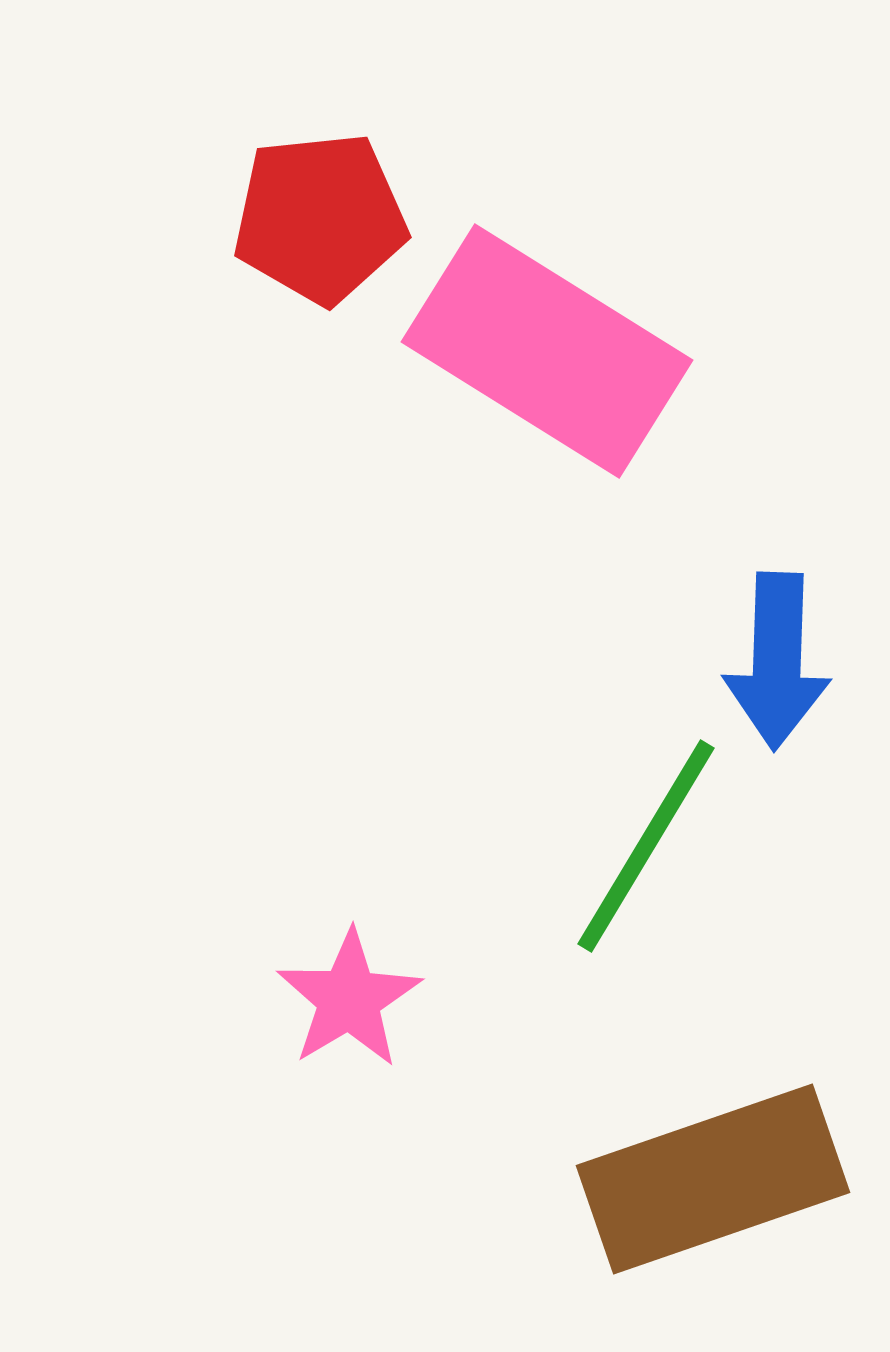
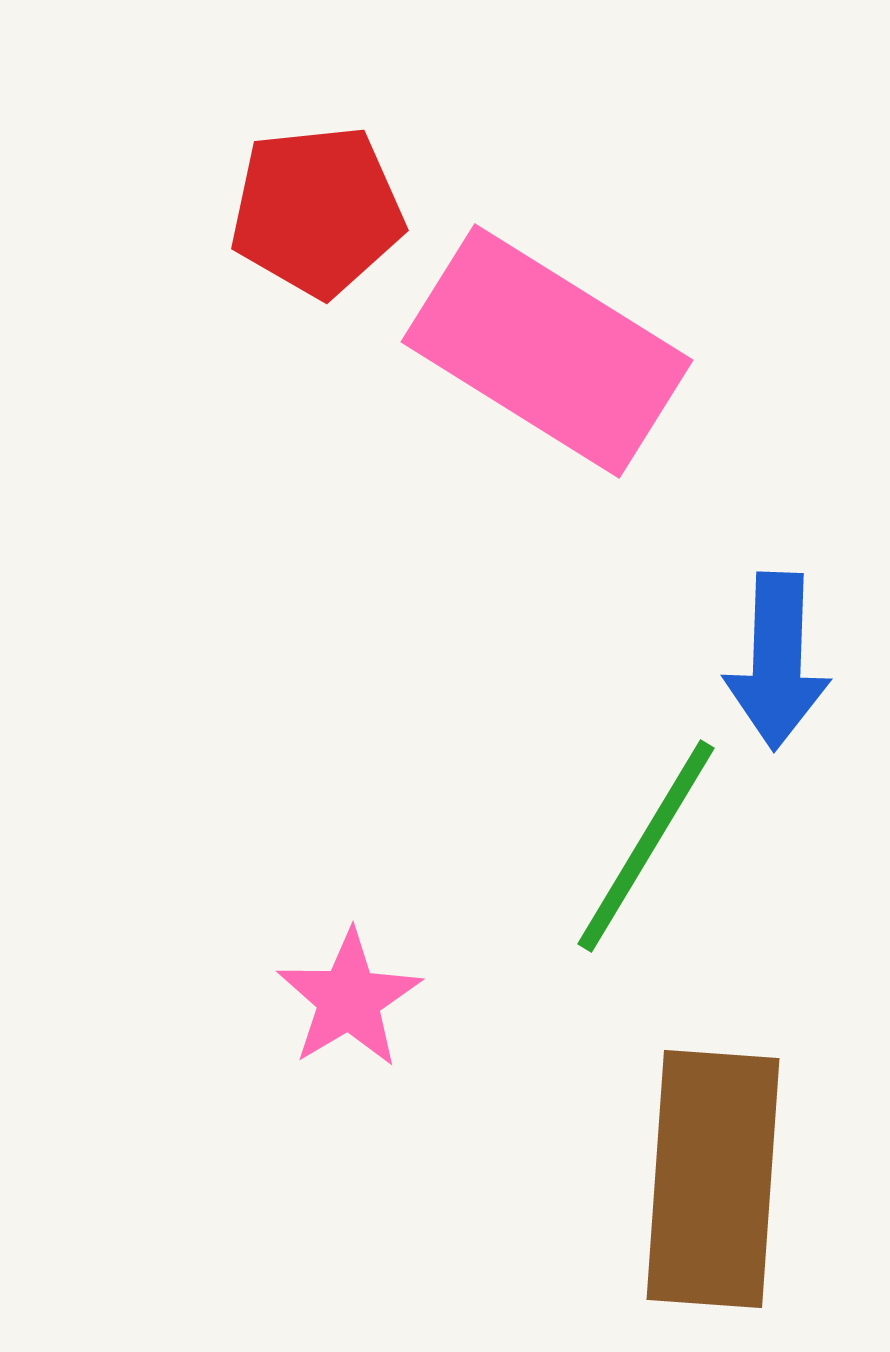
red pentagon: moved 3 px left, 7 px up
brown rectangle: rotated 67 degrees counterclockwise
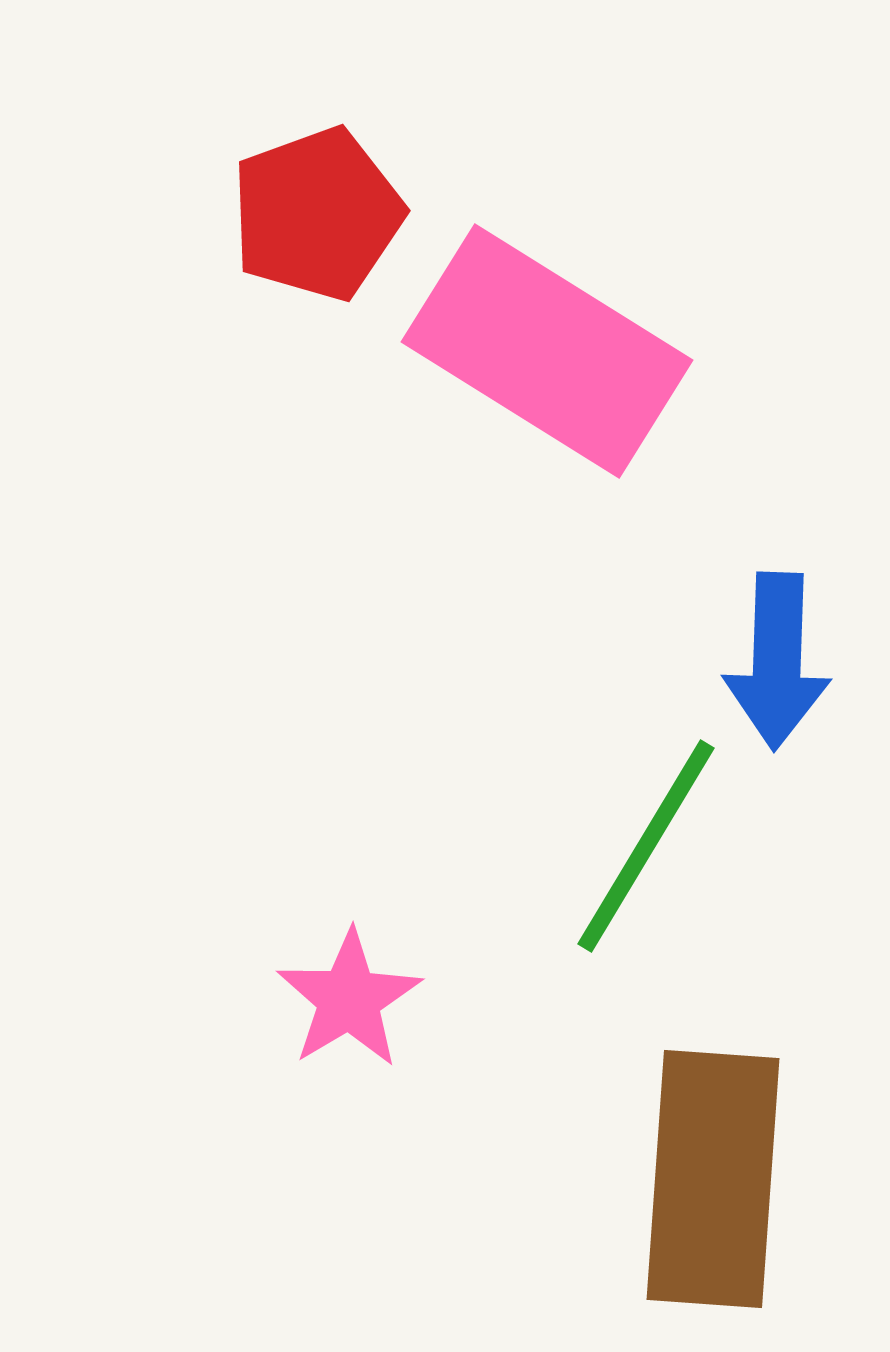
red pentagon: moved 3 px down; rotated 14 degrees counterclockwise
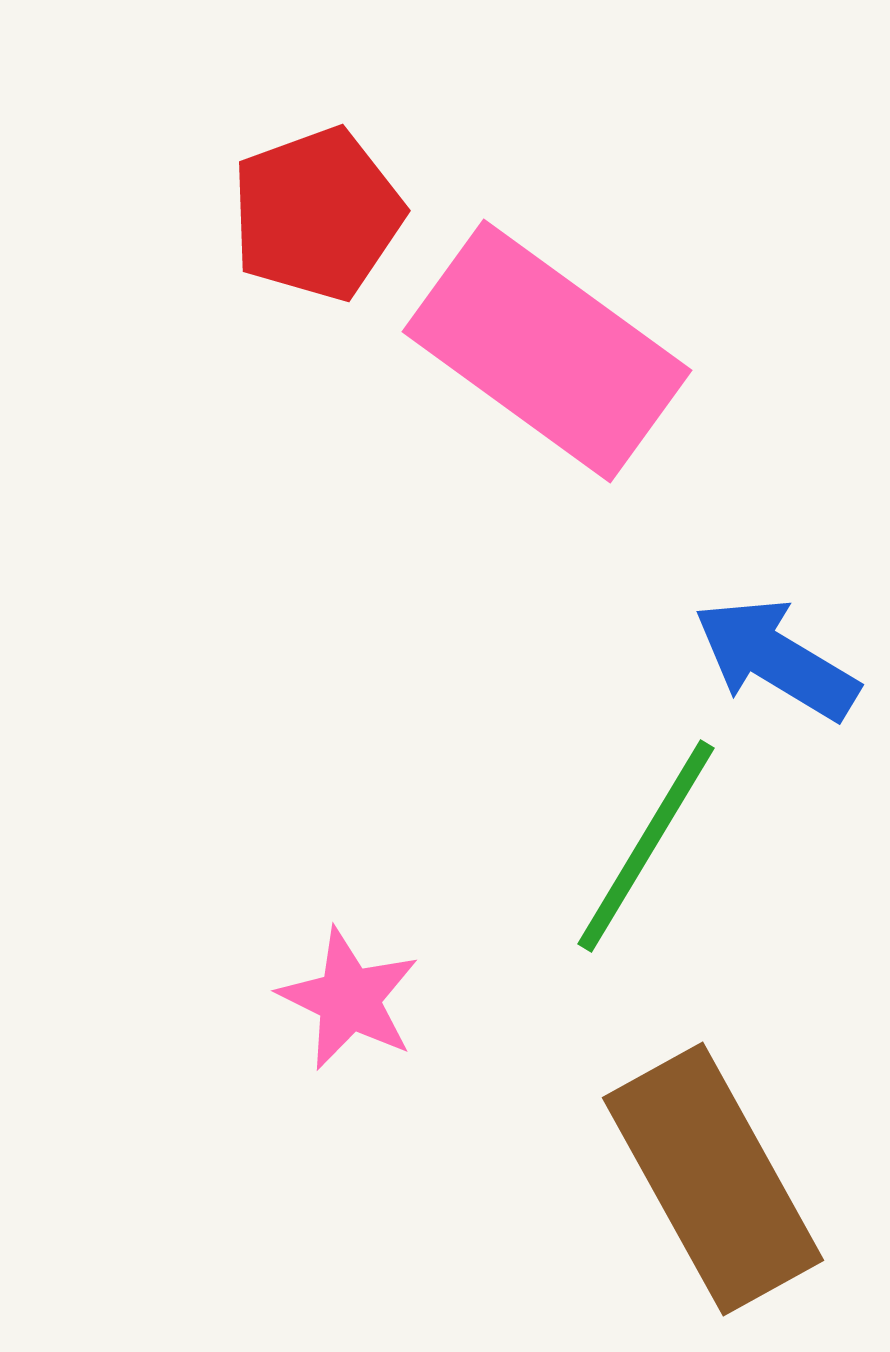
pink rectangle: rotated 4 degrees clockwise
blue arrow: moved 1 px left, 2 px up; rotated 119 degrees clockwise
pink star: rotated 15 degrees counterclockwise
brown rectangle: rotated 33 degrees counterclockwise
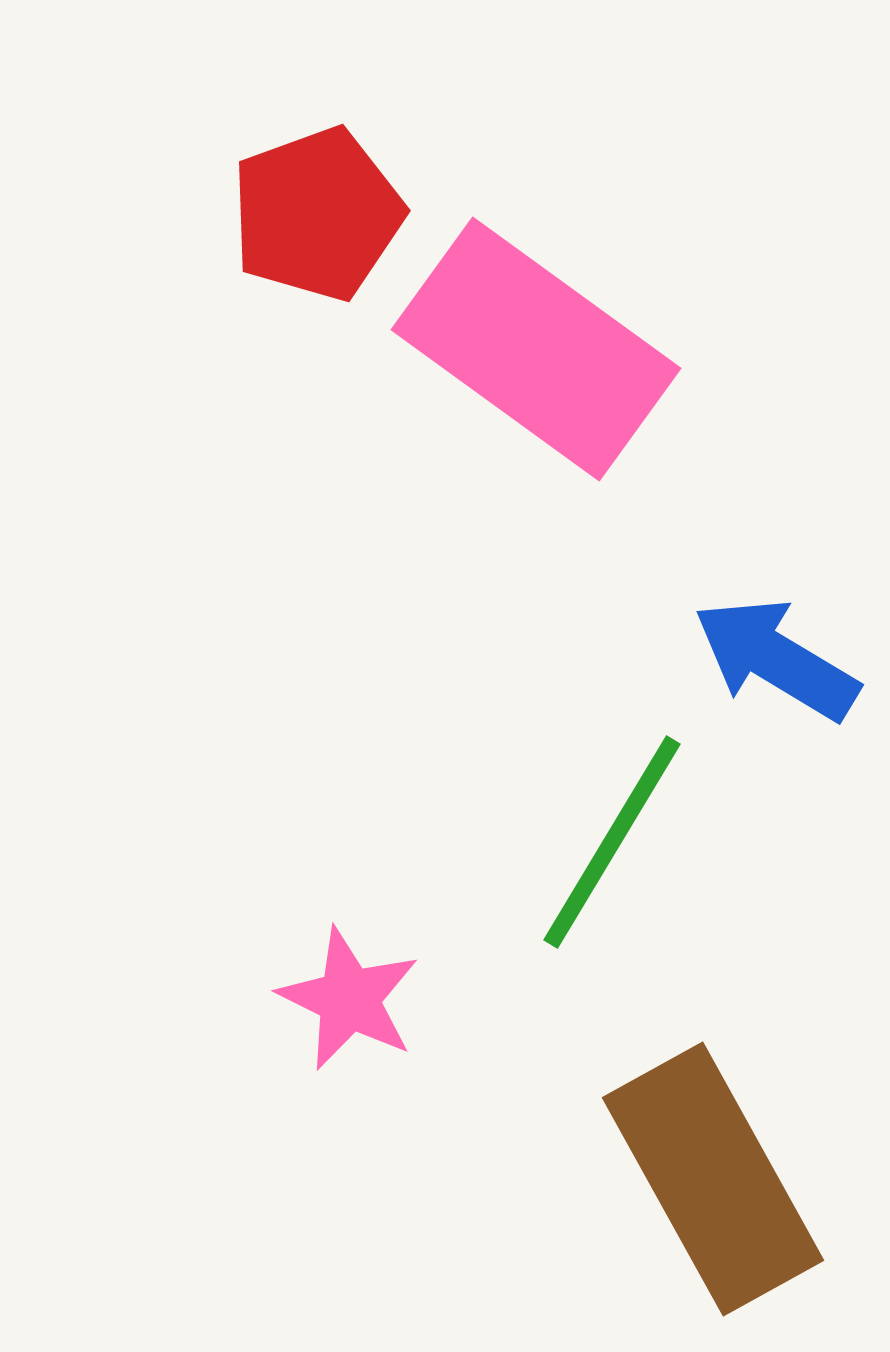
pink rectangle: moved 11 px left, 2 px up
green line: moved 34 px left, 4 px up
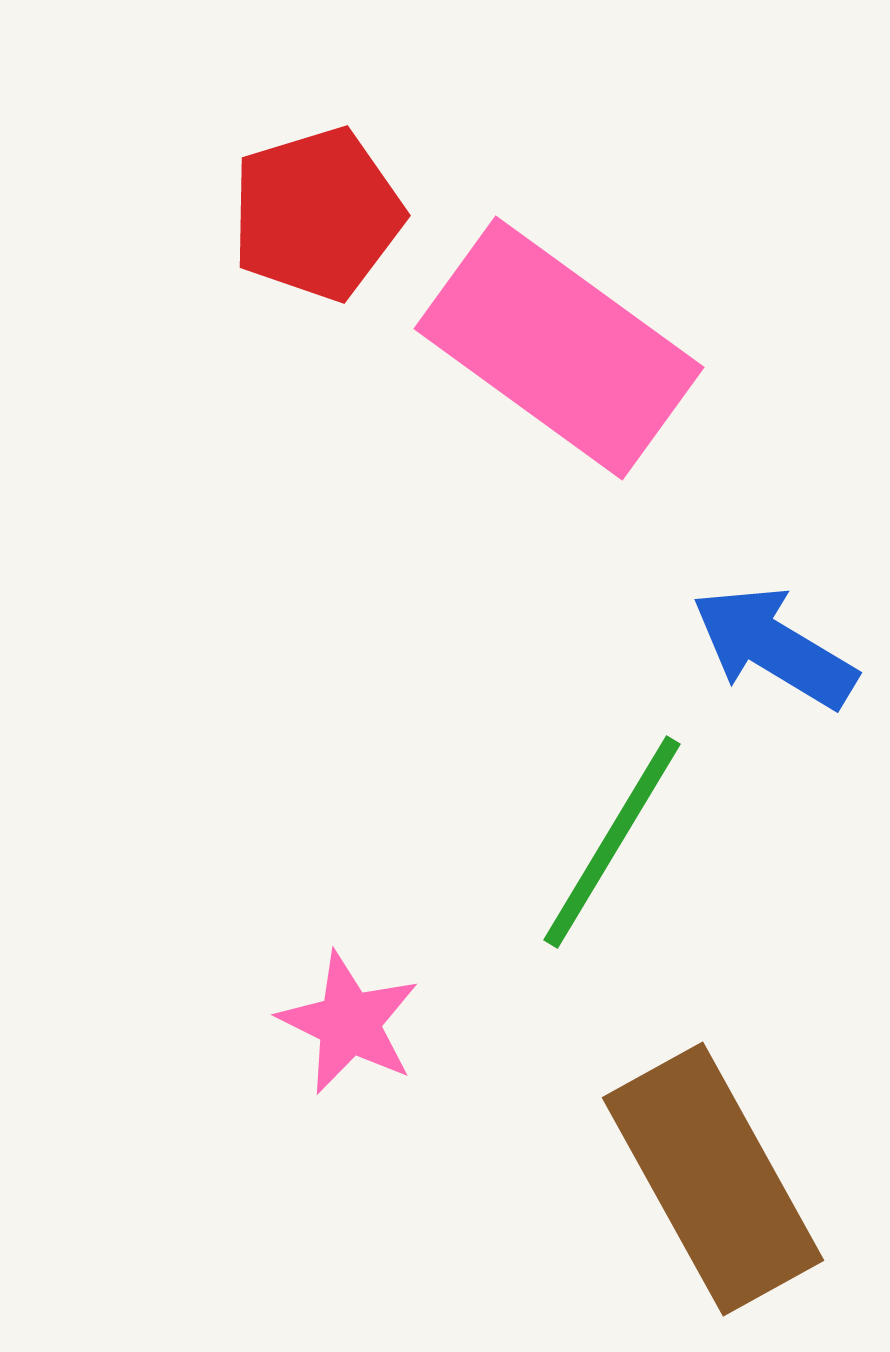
red pentagon: rotated 3 degrees clockwise
pink rectangle: moved 23 px right, 1 px up
blue arrow: moved 2 px left, 12 px up
pink star: moved 24 px down
